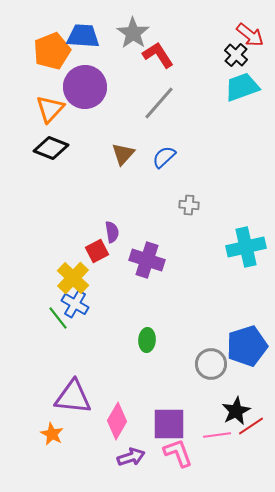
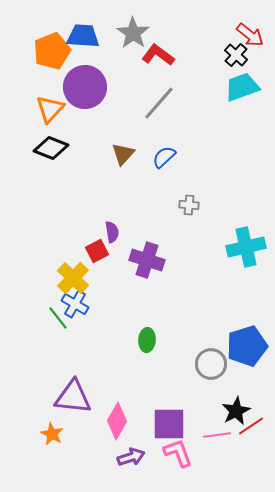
red L-shape: rotated 20 degrees counterclockwise
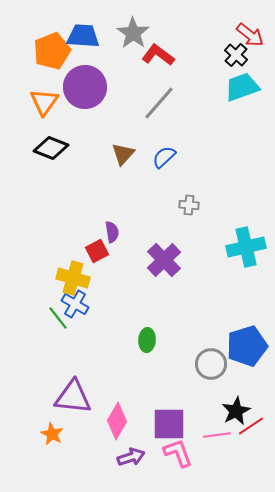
orange triangle: moved 6 px left, 7 px up; rotated 8 degrees counterclockwise
purple cross: moved 17 px right; rotated 28 degrees clockwise
yellow cross: rotated 28 degrees counterclockwise
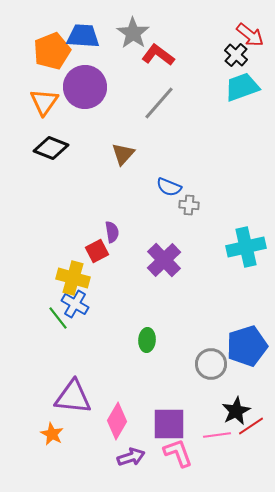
blue semicircle: moved 5 px right, 30 px down; rotated 115 degrees counterclockwise
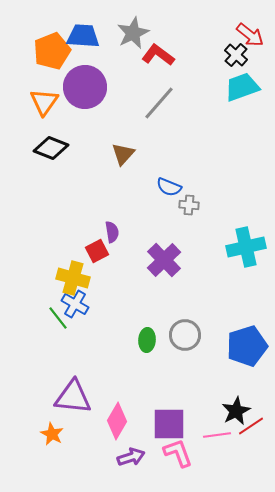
gray star: rotated 12 degrees clockwise
gray circle: moved 26 px left, 29 px up
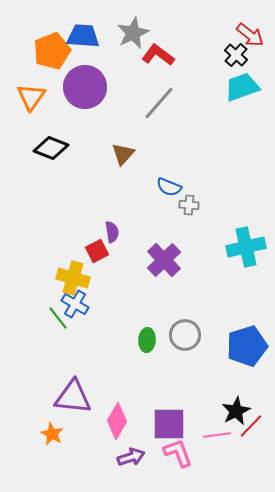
orange triangle: moved 13 px left, 5 px up
red line: rotated 12 degrees counterclockwise
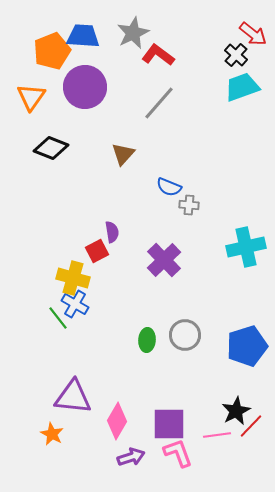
red arrow: moved 3 px right, 1 px up
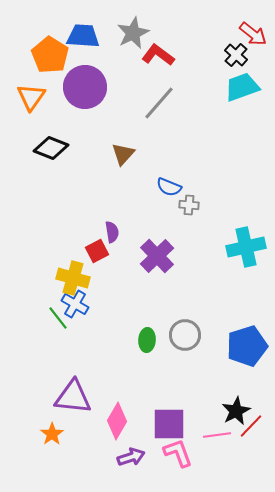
orange pentagon: moved 2 px left, 4 px down; rotated 18 degrees counterclockwise
purple cross: moved 7 px left, 4 px up
orange star: rotated 10 degrees clockwise
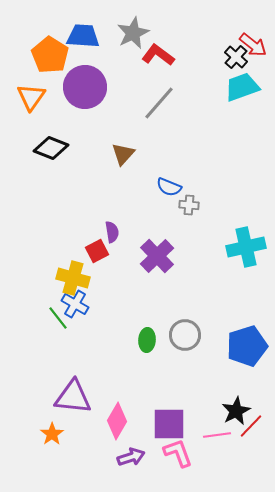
red arrow: moved 11 px down
black cross: moved 2 px down
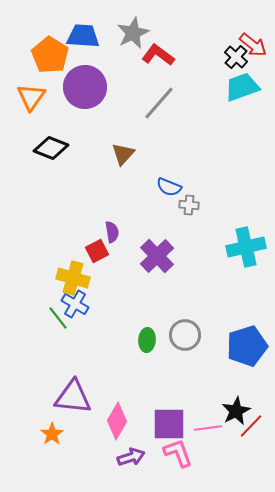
pink line: moved 9 px left, 7 px up
